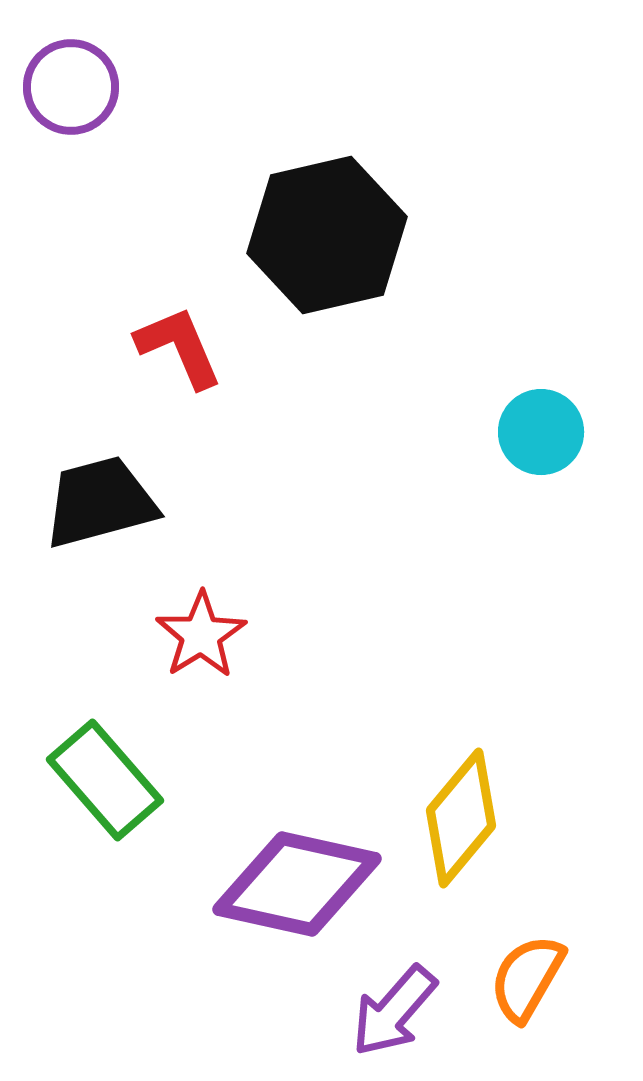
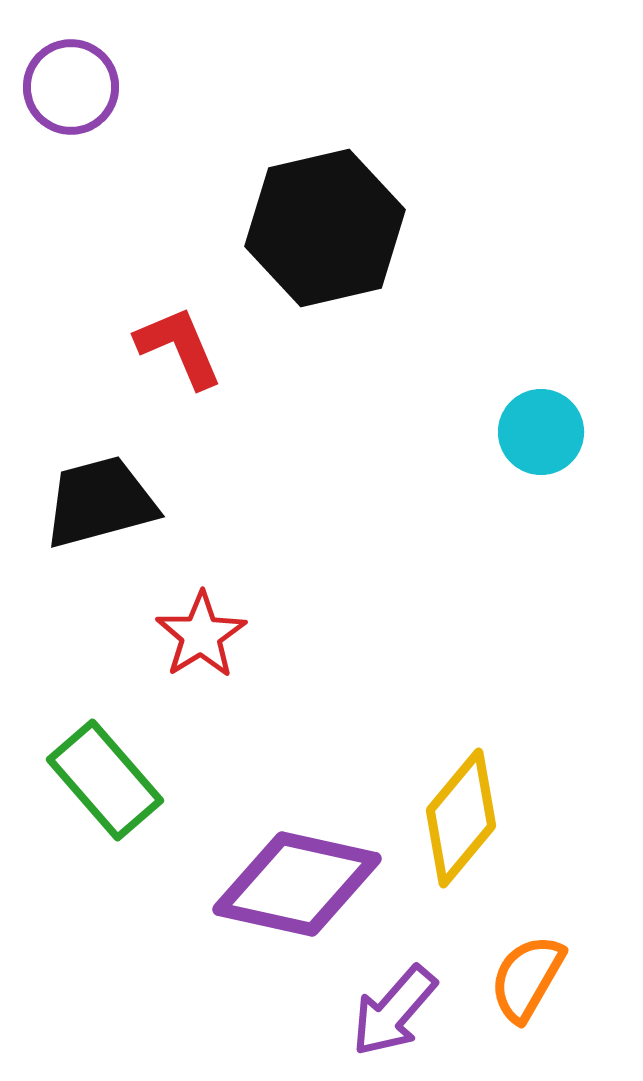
black hexagon: moved 2 px left, 7 px up
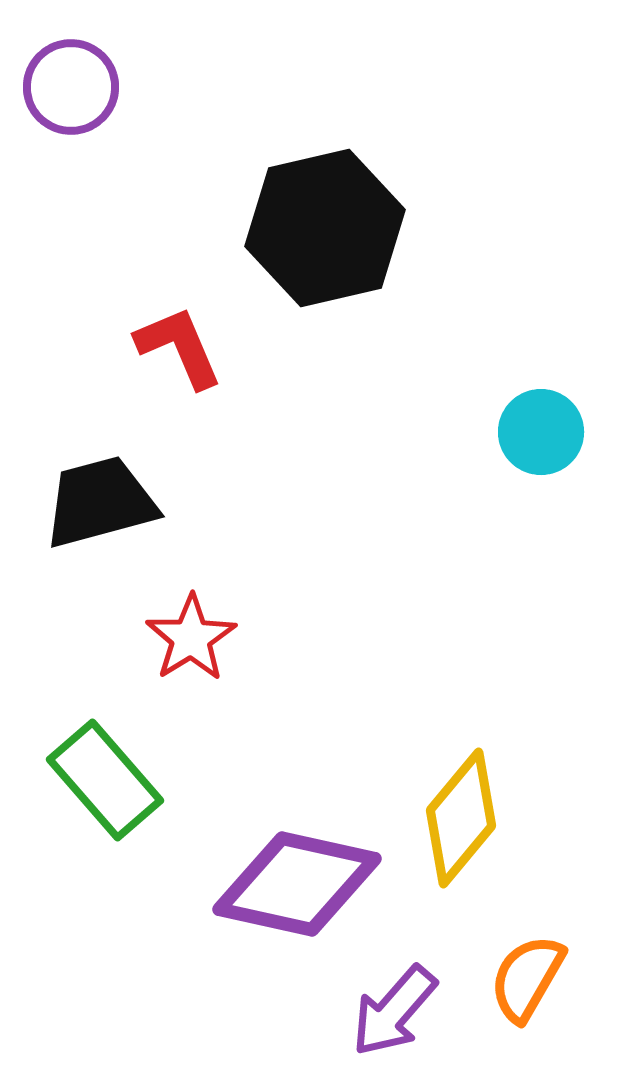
red star: moved 10 px left, 3 px down
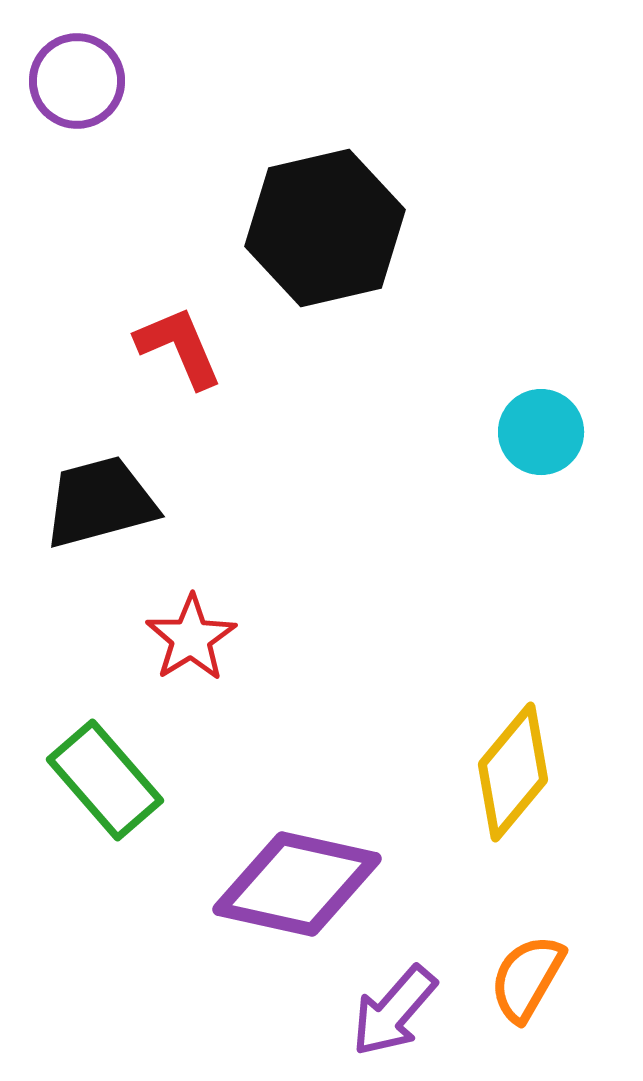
purple circle: moved 6 px right, 6 px up
yellow diamond: moved 52 px right, 46 px up
